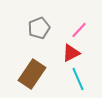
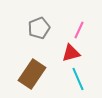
pink line: rotated 18 degrees counterclockwise
red triangle: rotated 12 degrees clockwise
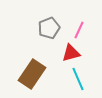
gray pentagon: moved 10 px right
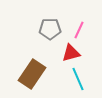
gray pentagon: moved 1 px right, 1 px down; rotated 20 degrees clockwise
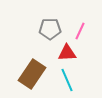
pink line: moved 1 px right, 1 px down
red triangle: moved 4 px left; rotated 12 degrees clockwise
cyan line: moved 11 px left, 1 px down
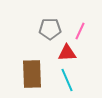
brown rectangle: rotated 36 degrees counterclockwise
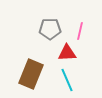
pink line: rotated 12 degrees counterclockwise
brown rectangle: moved 1 px left; rotated 24 degrees clockwise
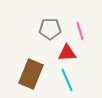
pink line: rotated 30 degrees counterclockwise
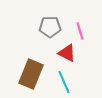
gray pentagon: moved 2 px up
red triangle: rotated 30 degrees clockwise
cyan line: moved 3 px left, 2 px down
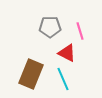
cyan line: moved 1 px left, 3 px up
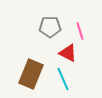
red triangle: moved 1 px right
